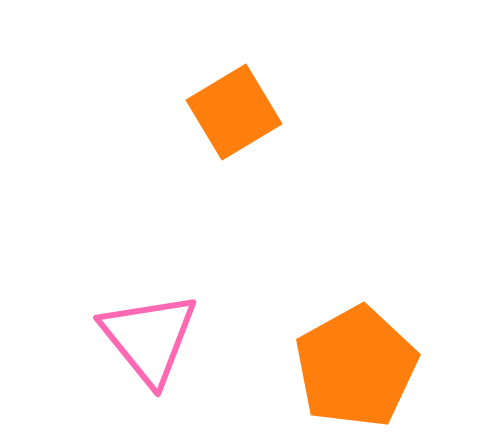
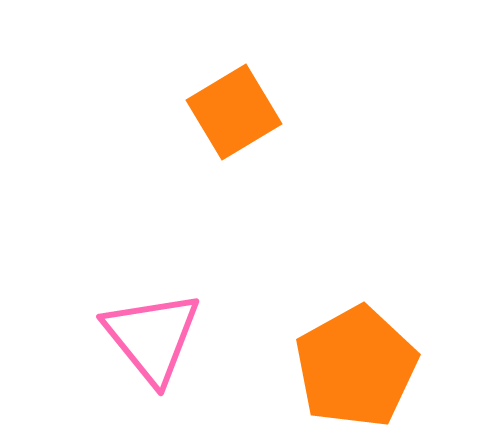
pink triangle: moved 3 px right, 1 px up
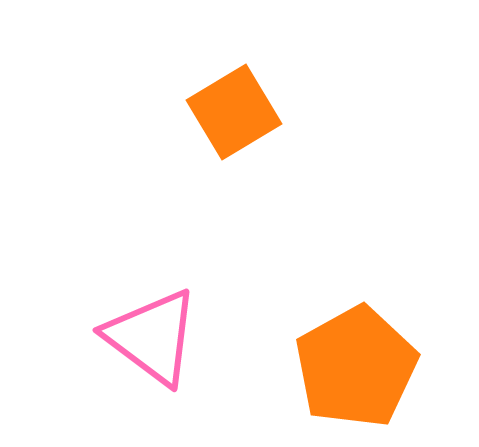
pink triangle: rotated 14 degrees counterclockwise
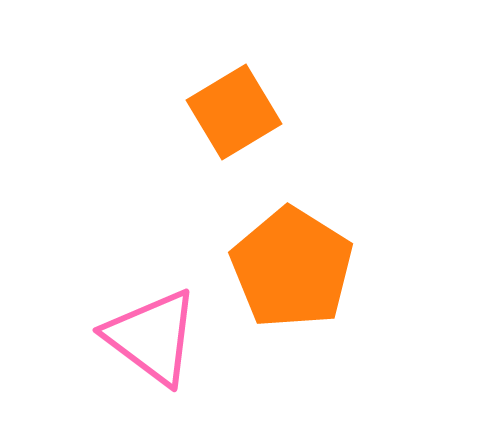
orange pentagon: moved 64 px left, 99 px up; rotated 11 degrees counterclockwise
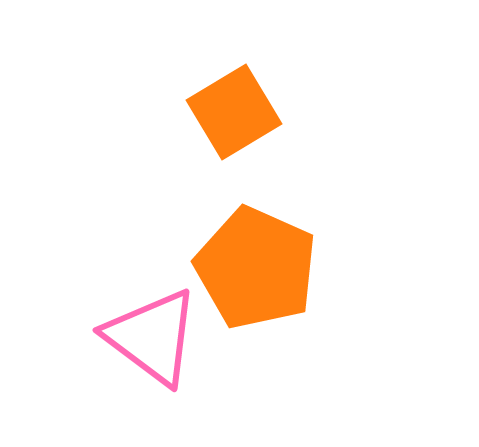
orange pentagon: moved 36 px left; rotated 8 degrees counterclockwise
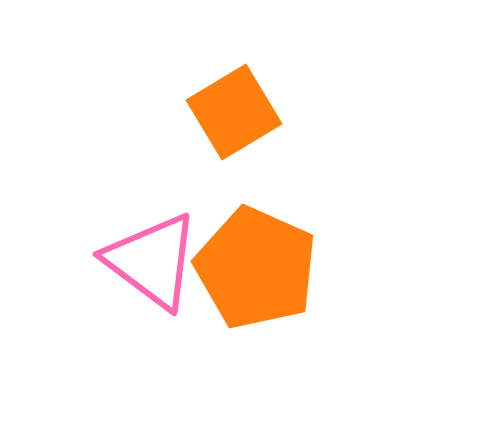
pink triangle: moved 76 px up
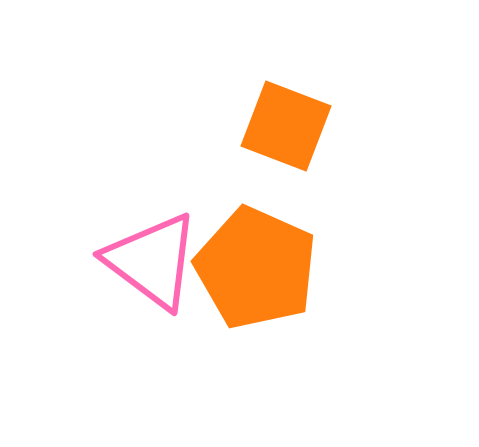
orange square: moved 52 px right, 14 px down; rotated 38 degrees counterclockwise
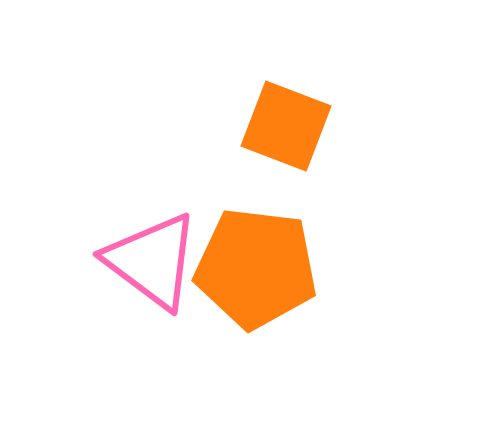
orange pentagon: rotated 17 degrees counterclockwise
